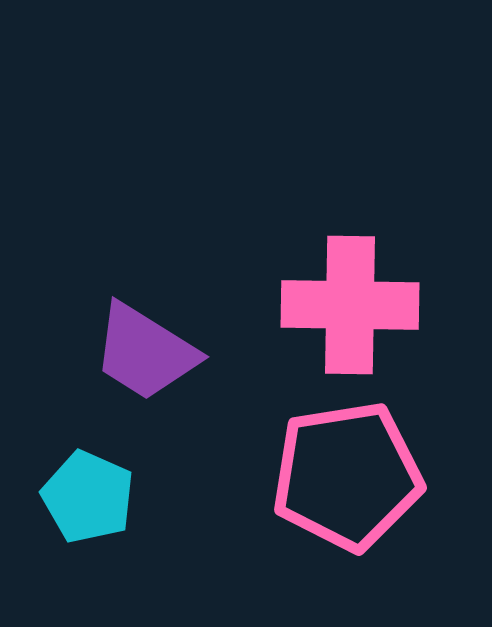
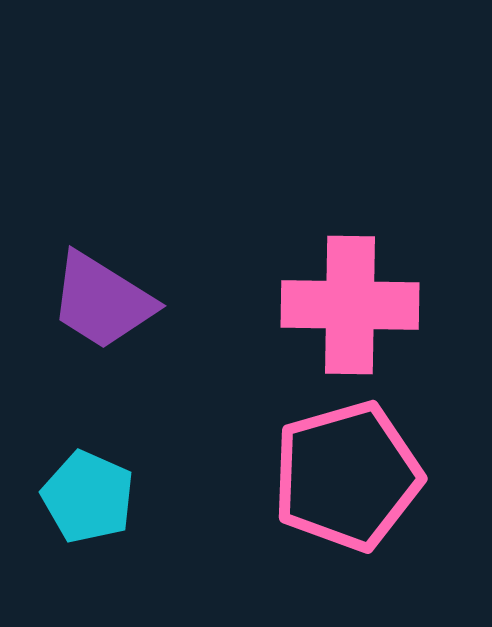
purple trapezoid: moved 43 px left, 51 px up
pink pentagon: rotated 7 degrees counterclockwise
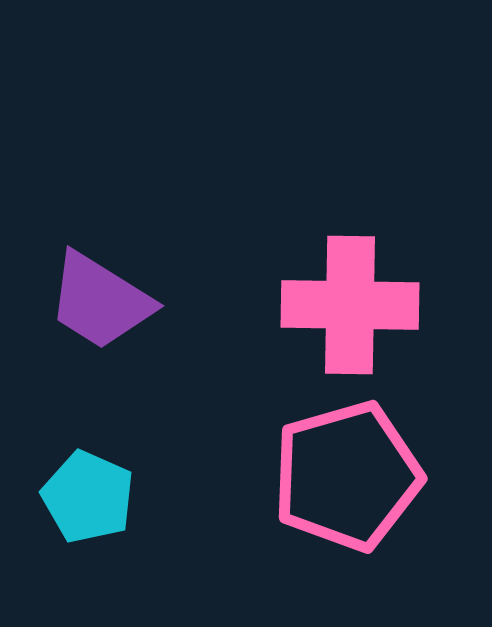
purple trapezoid: moved 2 px left
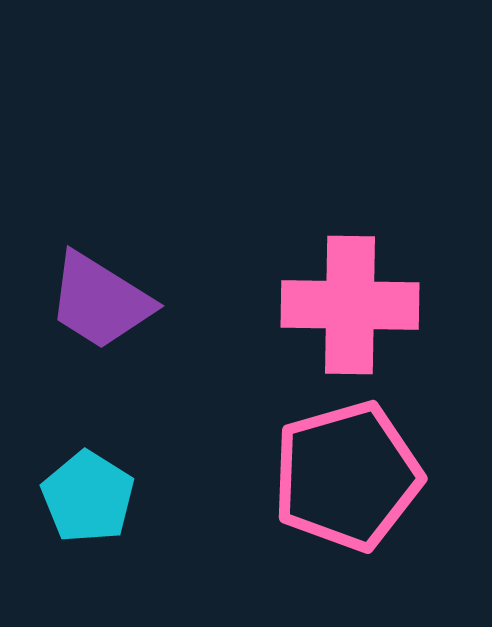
cyan pentagon: rotated 8 degrees clockwise
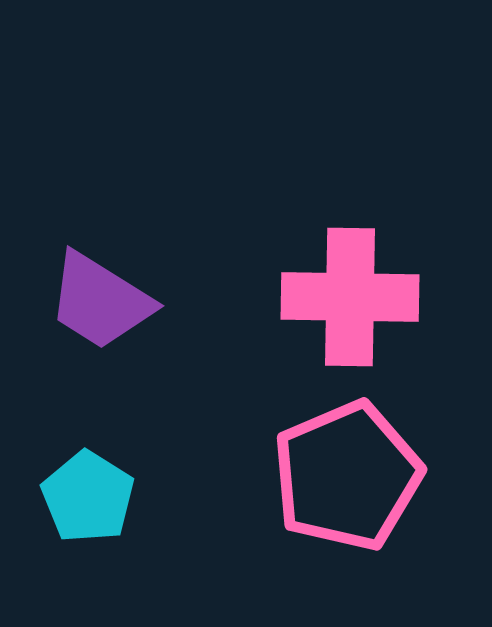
pink cross: moved 8 px up
pink pentagon: rotated 7 degrees counterclockwise
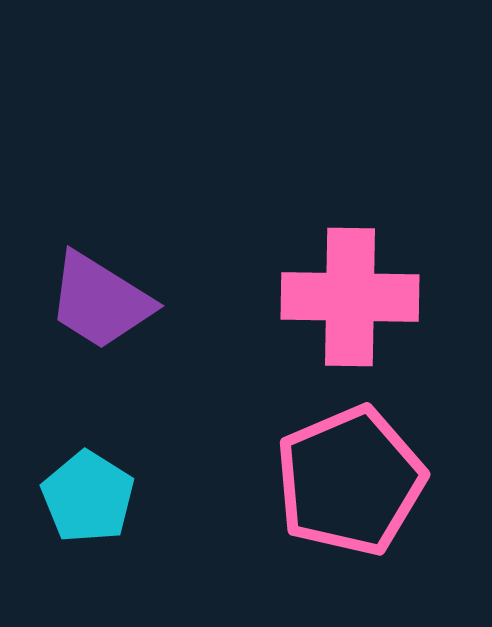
pink pentagon: moved 3 px right, 5 px down
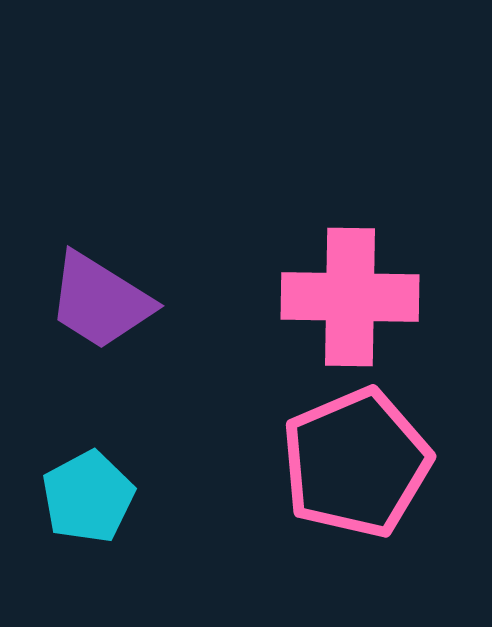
pink pentagon: moved 6 px right, 18 px up
cyan pentagon: rotated 12 degrees clockwise
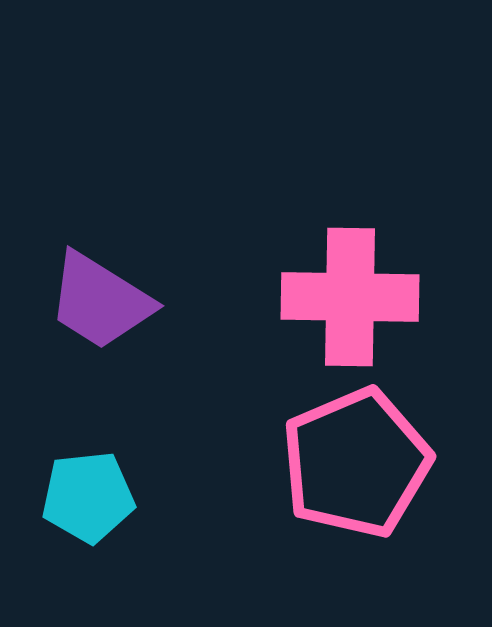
cyan pentagon: rotated 22 degrees clockwise
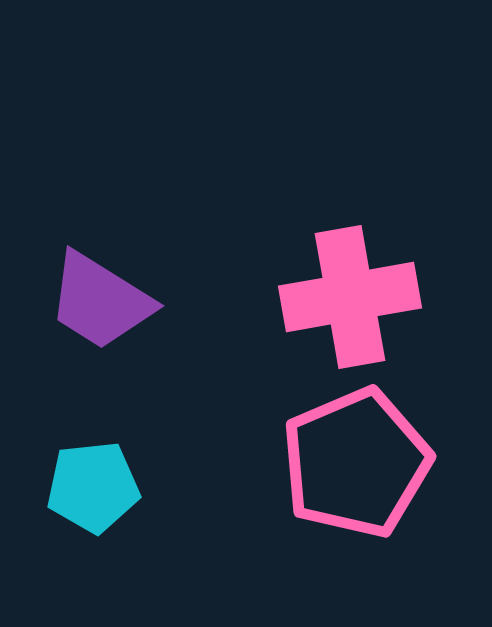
pink cross: rotated 11 degrees counterclockwise
cyan pentagon: moved 5 px right, 10 px up
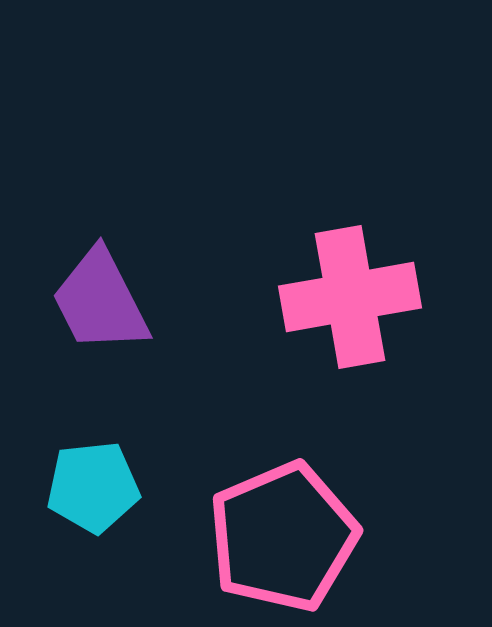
purple trapezoid: rotated 31 degrees clockwise
pink pentagon: moved 73 px left, 74 px down
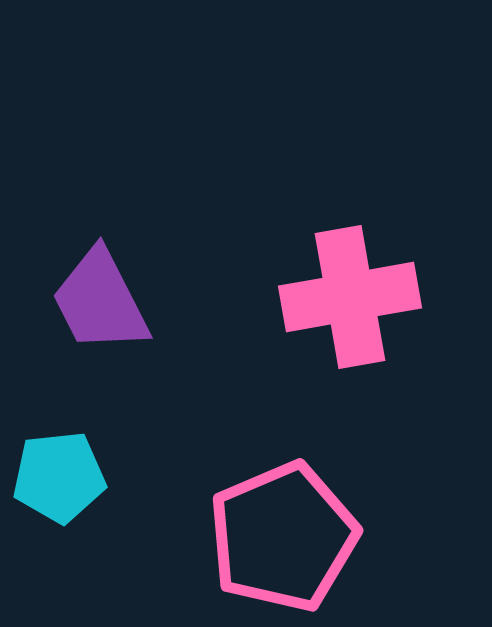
cyan pentagon: moved 34 px left, 10 px up
